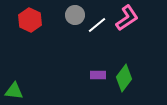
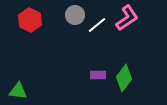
green triangle: moved 4 px right
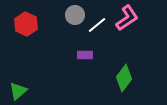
red hexagon: moved 4 px left, 4 px down
purple rectangle: moved 13 px left, 20 px up
green triangle: rotated 48 degrees counterclockwise
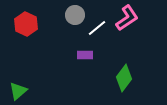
white line: moved 3 px down
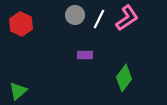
red hexagon: moved 5 px left
white line: moved 2 px right, 9 px up; rotated 24 degrees counterclockwise
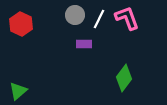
pink L-shape: rotated 76 degrees counterclockwise
purple rectangle: moved 1 px left, 11 px up
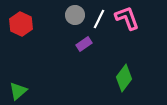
purple rectangle: rotated 35 degrees counterclockwise
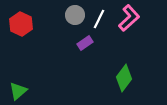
pink L-shape: moved 2 px right; rotated 68 degrees clockwise
purple rectangle: moved 1 px right, 1 px up
